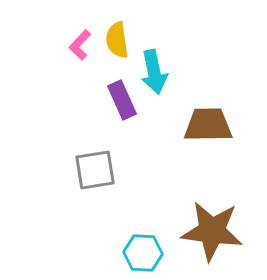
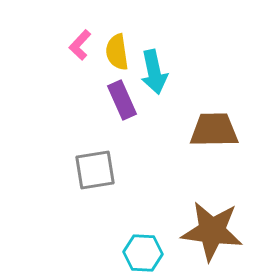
yellow semicircle: moved 12 px down
brown trapezoid: moved 6 px right, 5 px down
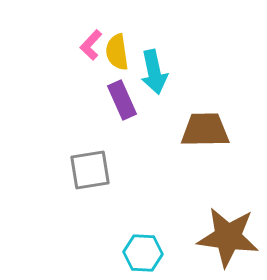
pink L-shape: moved 11 px right
brown trapezoid: moved 9 px left
gray square: moved 5 px left
brown star: moved 16 px right, 6 px down
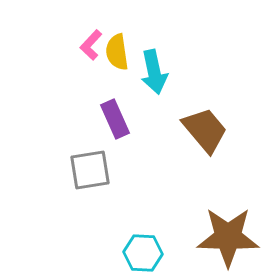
purple rectangle: moved 7 px left, 19 px down
brown trapezoid: rotated 51 degrees clockwise
brown star: rotated 6 degrees counterclockwise
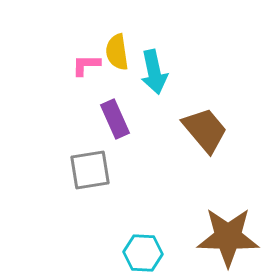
pink L-shape: moved 5 px left, 20 px down; rotated 48 degrees clockwise
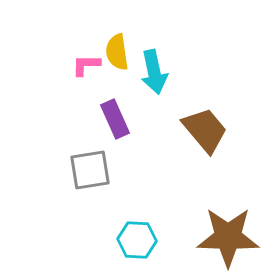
cyan hexagon: moved 6 px left, 13 px up
